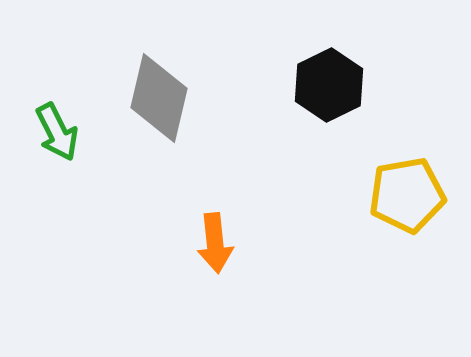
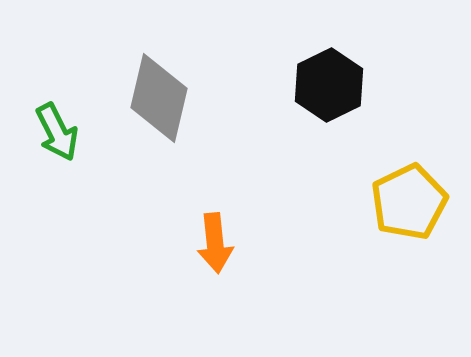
yellow pentagon: moved 2 px right, 7 px down; rotated 16 degrees counterclockwise
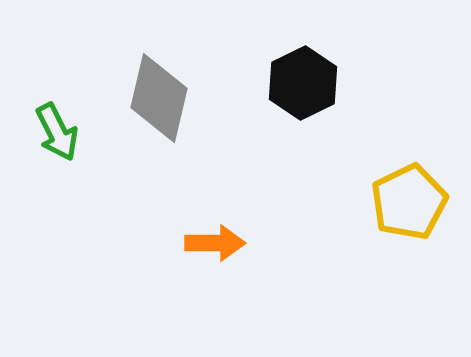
black hexagon: moved 26 px left, 2 px up
orange arrow: rotated 84 degrees counterclockwise
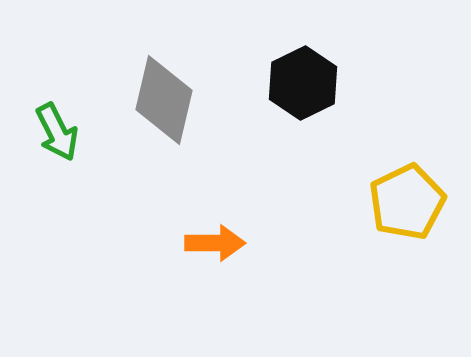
gray diamond: moved 5 px right, 2 px down
yellow pentagon: moved 2 px left
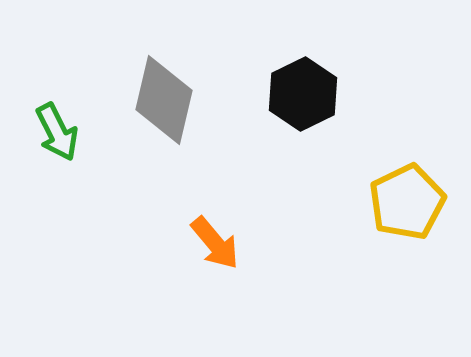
black hexagon: moved 11 px down
orange arrow: rotated 50 degrees clockwise
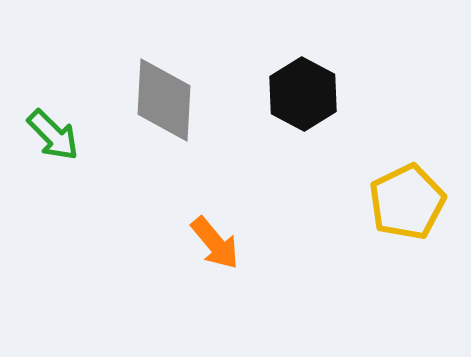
black hexagon: rotated 6 degrees counterclockwise
gray diamond: rotated 10 degrees counterclockwise
green arrow: moved 4 px left, 3 px down; rotated 18 degrees counterclockwise
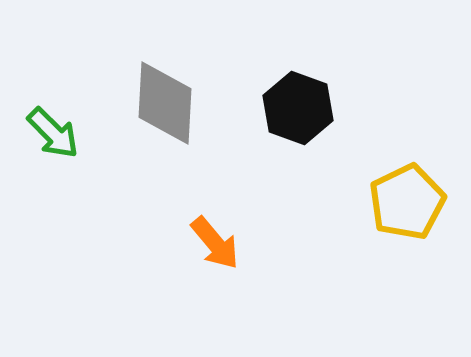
black hexagon: moved 5 px left, 14 px down; rotated 8 degrees counterclockwise
gray diamond: moved 1 px right, 3 px down
green arrow: moved 2 px up
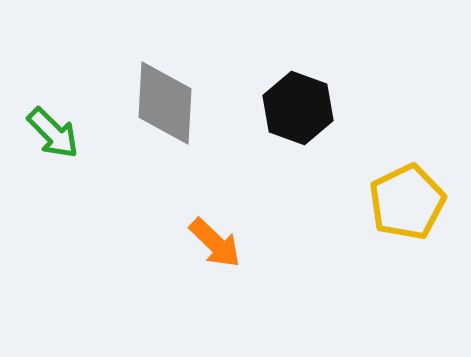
orange arrow: rotated 6 degrees counterclockwise
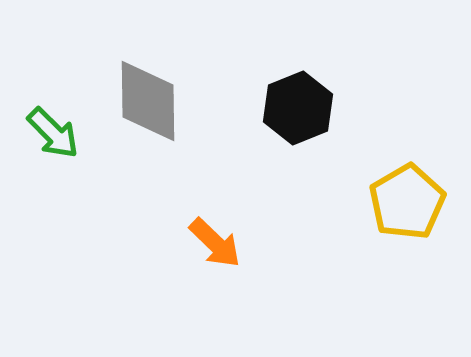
gray diamond: moved 17 px left, 2 px up; rotated 4 degrees counterclockwise
black hexagon: rotated 18 degrees clockwise
yellow pentagon: rotated 4 degrees counterclockwise
